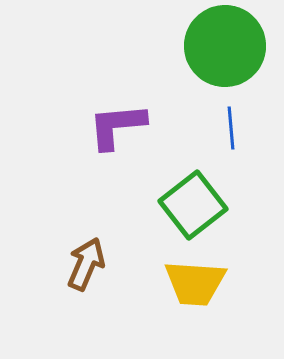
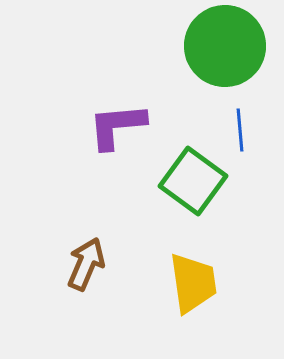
blue line: moved 9 px right, 2 px down
green square: moved 24 px up; rotated 16 degrees counterclockwise
yellow trapezoid: moved 2 px left; rotated 102 degrees counterclockwise
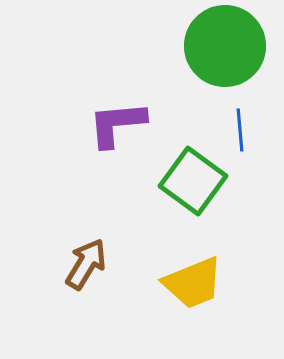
purple L-shape: moved 2 px up
brown arrow: rotated 8 degrees clockwise
yellow trapezoid: rotated 76 degrees clockwise
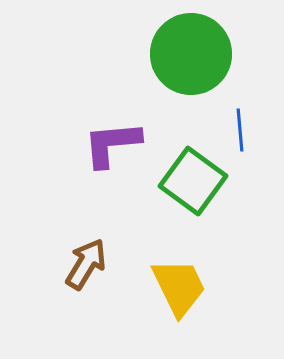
green circle: moved 34 px left, 8 px down
purple L-shape: moved 5 px left, 20 px down
yellow trapezoid: moved 14 px left, 4 px down; rotated 94 degrees counterclockwise
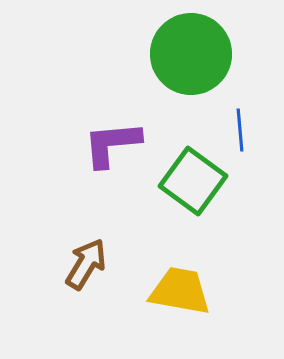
yellow trapezoid: moved 1 px right, 4 px down; rotated 54 degrees counterclockwise
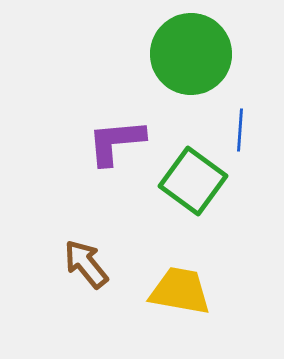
blue line: rotated 9 degrees clockwise
purple L-shape: moved 4 px right, 2 px up
brown arrow: rotated 70 degrees counterclockwise
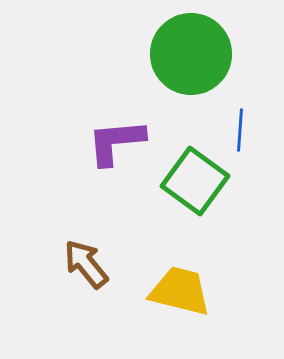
green square: moved 2 px right
yellow trapezoid: rotated 4 degrees clockwise
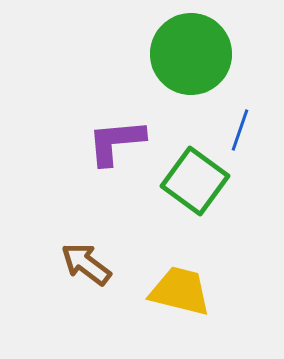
blue line: rotated 15 degrees clockwise
brown arrow: rotated 14 degrees counterclockwise
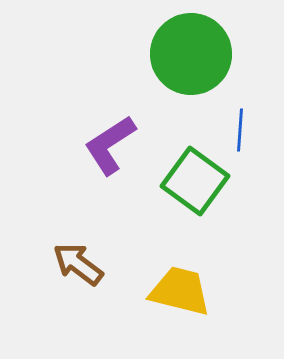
blue line: rotated 15 degrees counterclockwise
purple L-shape: moved 6 px left, 3 px down; rotated 28 degrees counterclockwise
brown arrow: moved 8 px left
